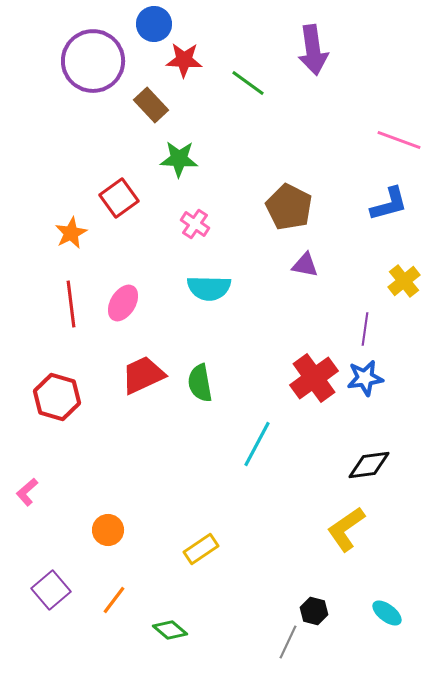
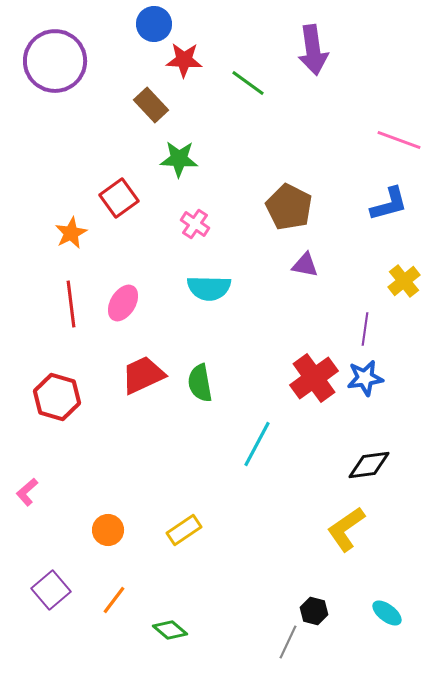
purple circle: moved 38 px left
yellow rectangle: moved 17 px left, 19 px up
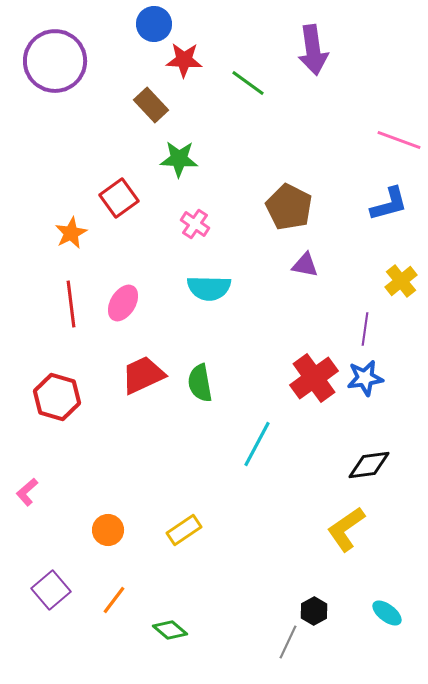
yellow cross: moved 3 px left
black hexagon: rotated 16 degrees clockwise
